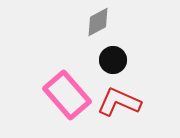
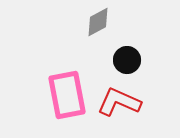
black circle: moved 14 px right
pink rectangle: rotated 30 degrees clockwise
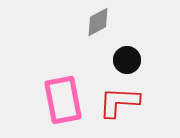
pink rectangle: moved 4 px left, 5 px down
red L-shape: rotated 21 degrees counterclockwise
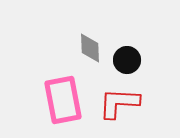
gray diamond: moved 8 px left, 26 px down; rotated 64 degrees counterclockwise
red L-shape: moved 1 px down
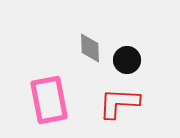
pink rectangle: moved 14 px left
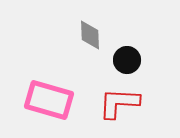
gray diamond: moved 13 px up
pink rectangle: rotated 63 degrees counterclockwise
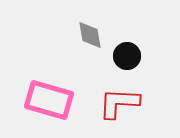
gray diamond: rotated 8 degrees counterclockwise
black circle: moved 4 px up
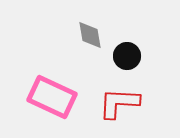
pink rectangle: moved 3 px right, 3 px up; rotated 9 degrees clockwise
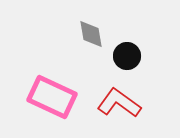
gray diamond: moved 1 px right, 1 px up
red L-shape: rotated 33 degrees clockwise
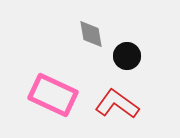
pink rectangle: moved 1 px right, 2 px up
red L-shape: moved 2 px left, 1 px down
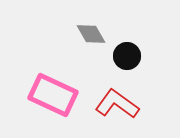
gray diamond: rotated 20 degrees counterclockwise
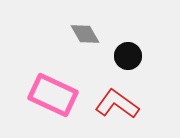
gray diamond: moved 6 px left
black circle: moved 1 px right
